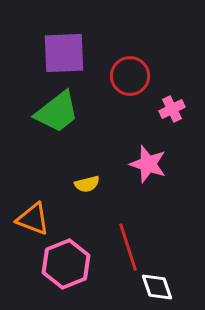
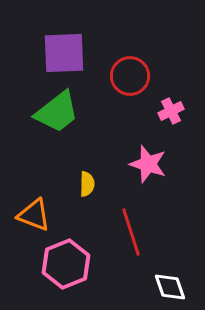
pink cross: moved 1 px left, 2 px down
yellow semicircle: rotated 75 degrees counterclockwise
orange triangle: moved 1 px right, 4 px up
red line: moved 3 px right, 15 px up
white diamond: moved 13 px right
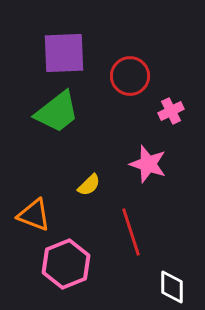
yellow semicircle: moved 2 px right, 1 px down; rotated 45 degrees clockwise
white diamond: moved 2 px right; rotated 20 degrees clockwise
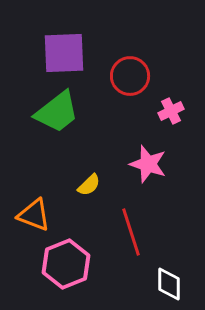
white diamond: moved 3 px left, 3 px up
